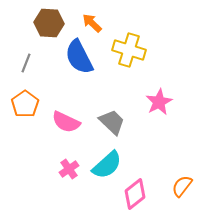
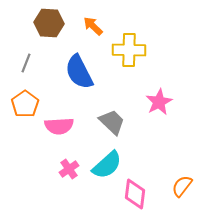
orange arrow: moved 1 px right, 3 px down
yellow cross: rotated 16 degrees counterclockwise
blue semicircle: moved 15 px down
pink semicircle: moved 7 px left, 4 px down; rotated 28 degrees counterclockwise
pink diamond: rotated 44 degrees counterclockwise
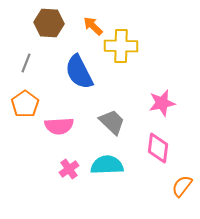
yellow cross: moved 8 px left, 4 px up
pink star: moved 3 px right, 1 px down; rotated 16 degrees clockwise
cyan semicircle: rotated 140 degrees counterclockwise
pink diamond: moved 23 px right, 46 px up
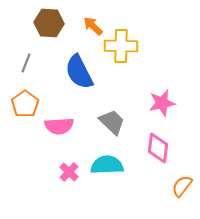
pink cross: moved 3 px down; rotated 12 degrees counterclockwise
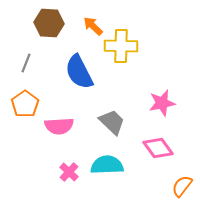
pink diamond: rotated 44 degrees counterclockwise
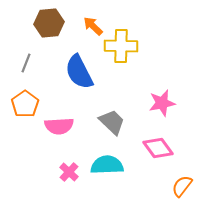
brown hexagon: rotated 8 degrees counterclockwise
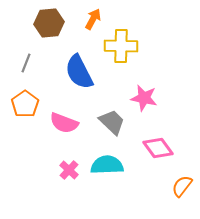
orange arrow: moved 7 px up; rotated 75 degrees clockwise
pink star: moved 18 px left, 5 px up; rotated 24 degrees clockwise
pink semicircle: moved 5 px right, 3 px up; rotated 24 degrees clockwise
pink cross: moved 2 px up
